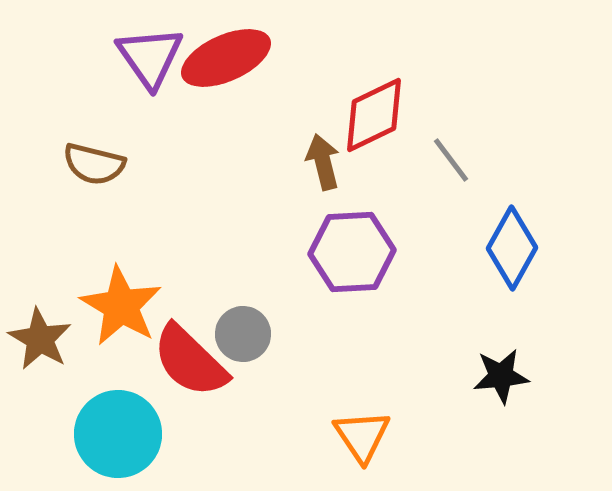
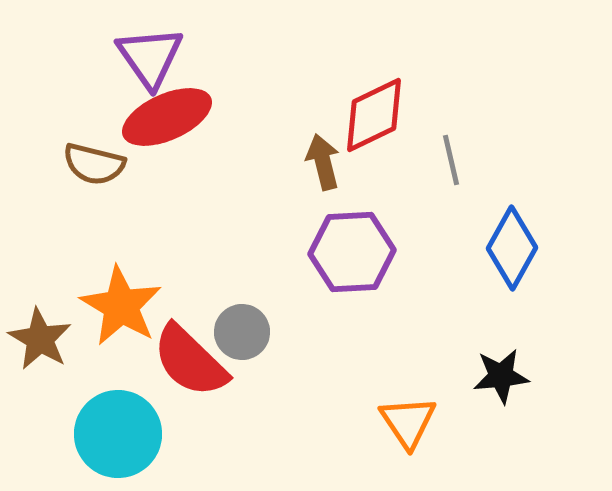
red ellipse: moved 59 px left, 59 px down
gray line: rotated 24 degrees clockwise
gray circle: moved 1 px left, 2 px up
orange triangle: moved 46 px right, 14 px up
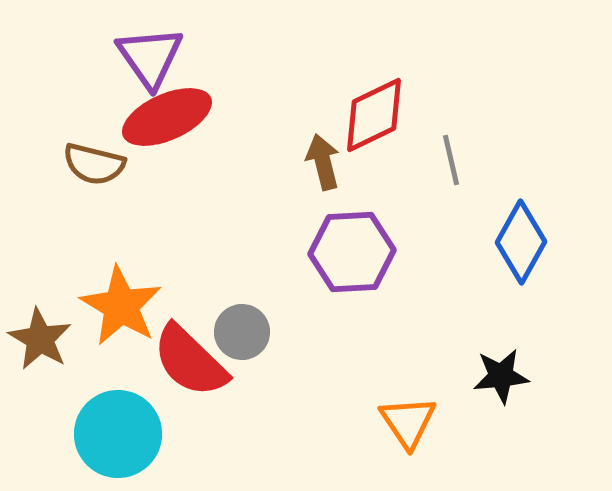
blue diamond: moved 9 px right, 6 px up
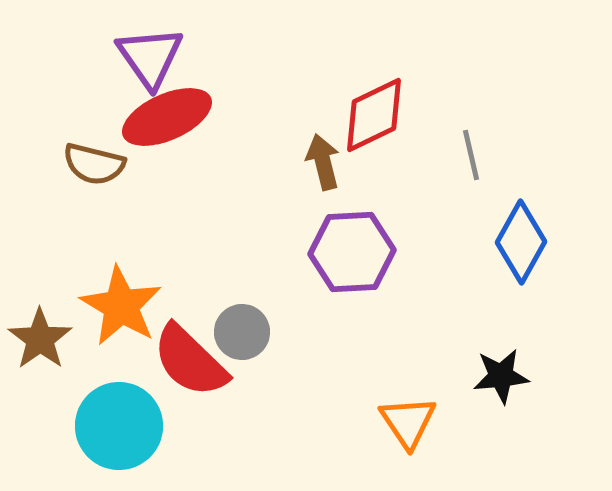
gray line: moved 20 px right, 5 px up
brown star: rotated 6 degrees clockwise
cyan circle: moved 1 px right, 8 px up
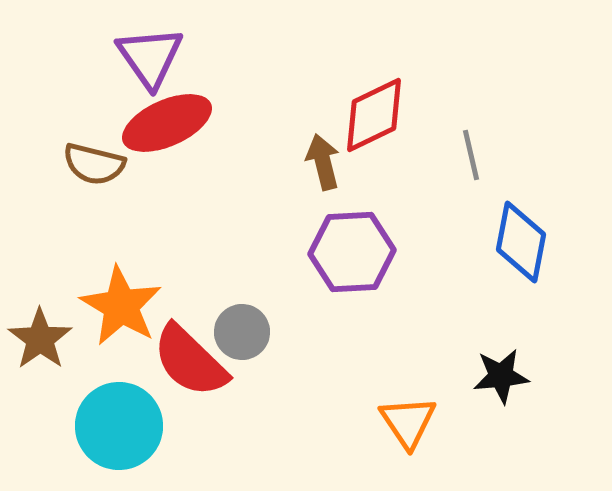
red ellipse: moved 6 px down
blue diamond: rotated 18 degrees counterclockwise
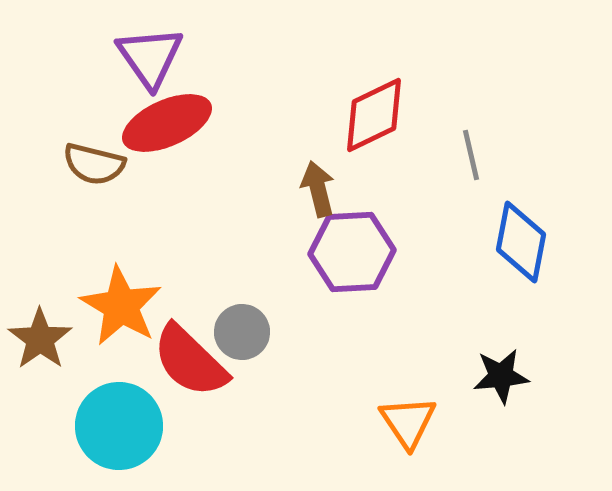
brown arrow: moved 5 px left, 27 px down
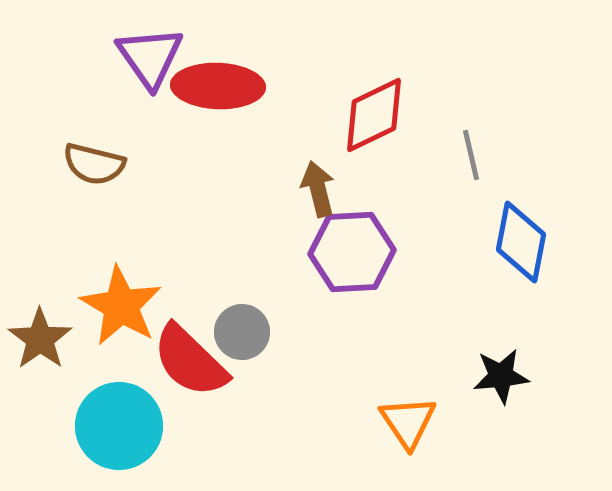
red ellipse: moved 51 px right, 37 px up; rotated 26 degrees clockwise
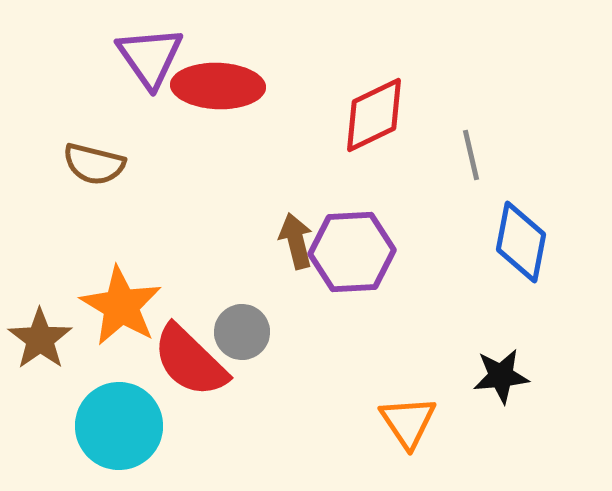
brown arrow: moved 22 px left, 52 px down
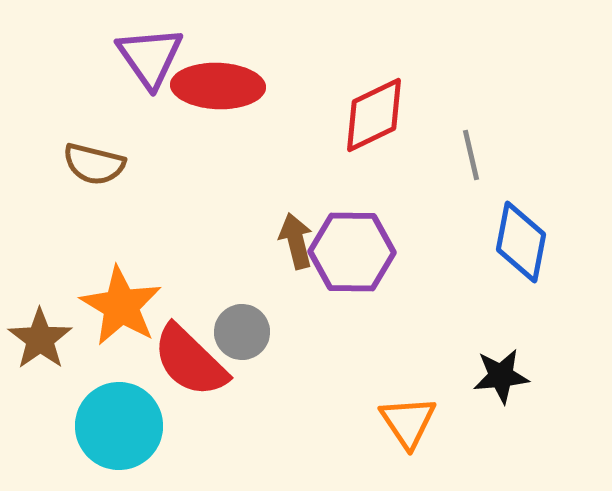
purple hexagon: rotated 4 degrees clockwise
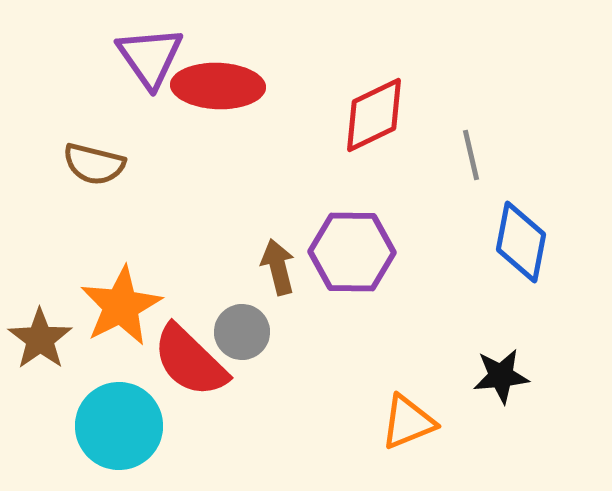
brown arrow: moved 18 px left, 26 px down
orange star: rotated 14 degrees clockwise
orange triangle: rotated 42 degrees clockwise
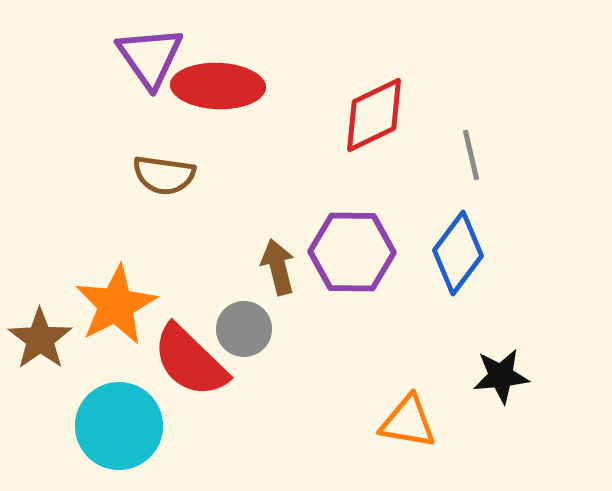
brown semicircle: moved 70 px right, 11 px down; rotated 6 degrees counterclockwise
blue diamond: moved 63 px left, 11 px down; rotated 26 degrees clockwise
orange star: moved 5 px left, 1 px up
gray circle: moved 2 px right, 3 px up
orange triangle: rotated 32 degrees clockwise
